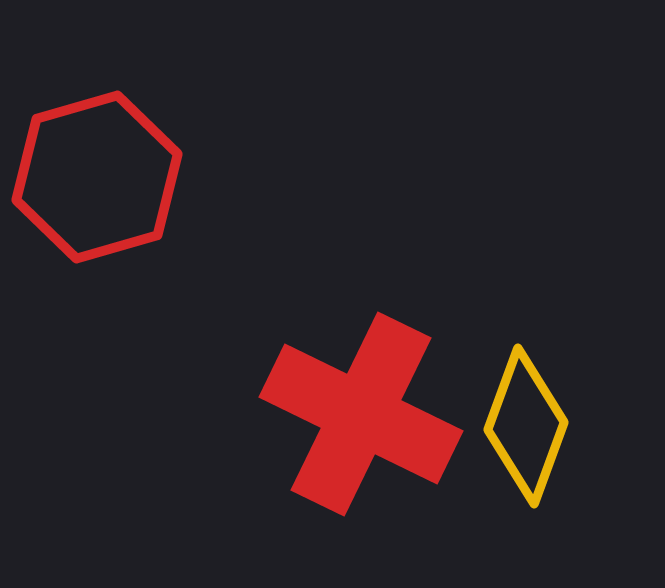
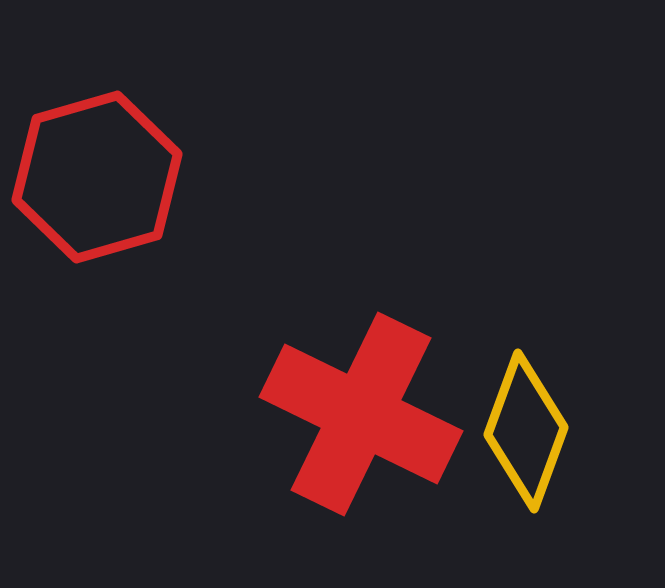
yellow diamond: moved 5 px down
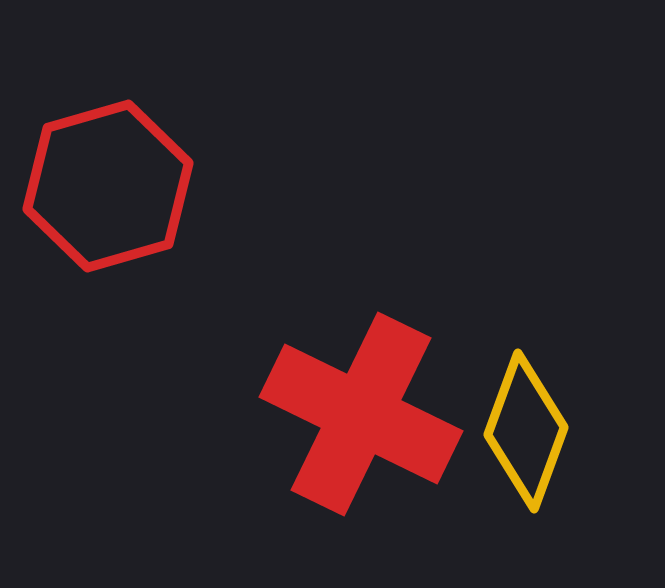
red hexagon: moved 11 px right, 9 px down
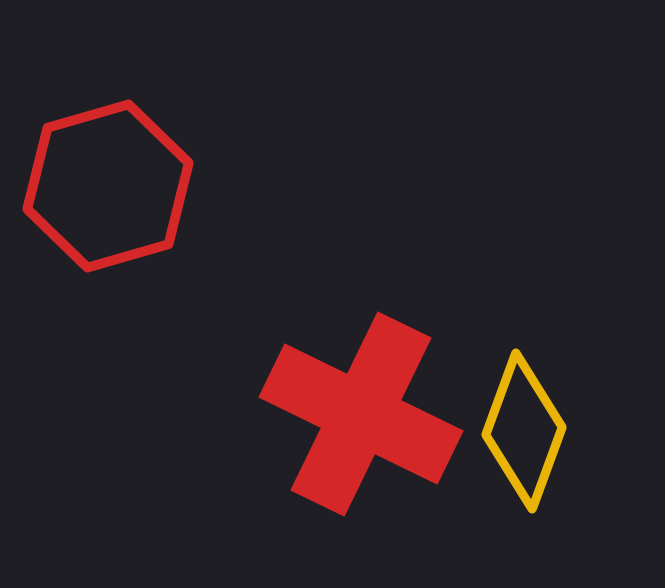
yellow diamond: moved 2 px left
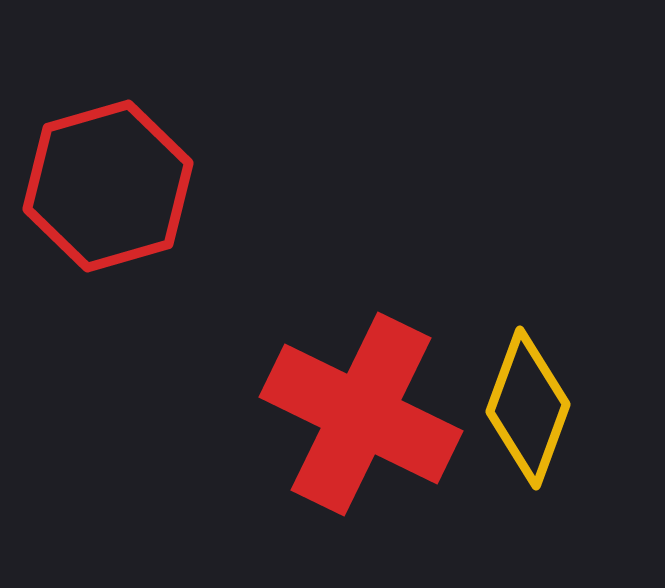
yellow diamond: moved 4 px right, 23 px up
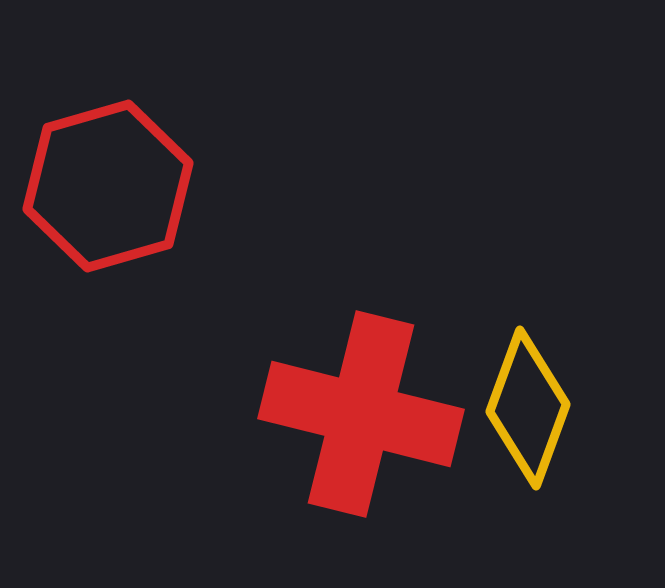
red cross: rotated 12 degrees counterclockwise
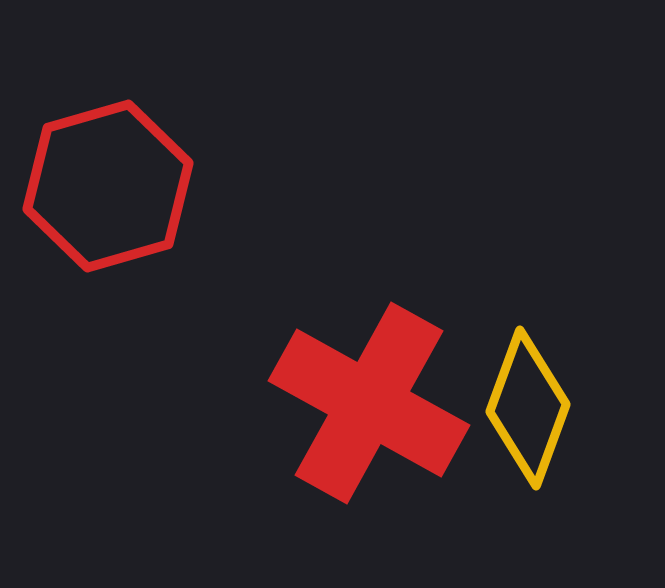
red cross: moved 8 px right, 11 px up; rotated 15 degrees clockwise
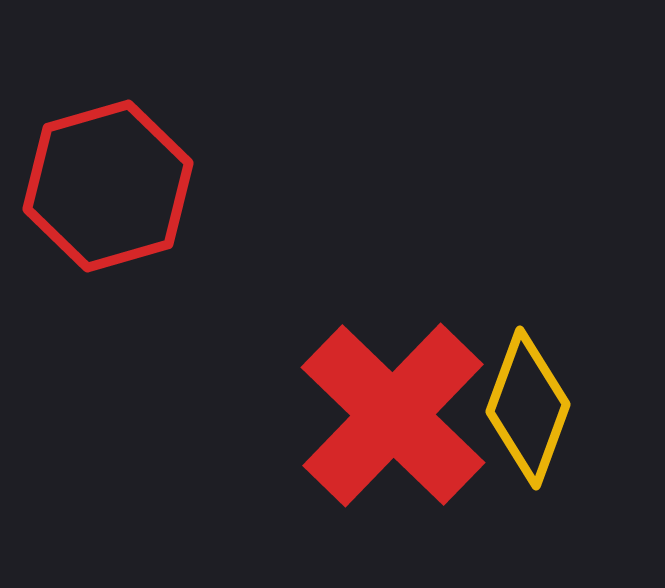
red cross: moved 24 px right, 12 px down; rotated 15 degrees clockwise
